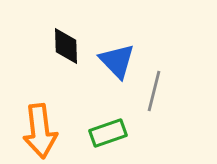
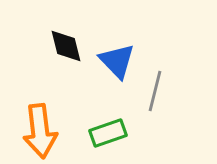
black diamond: rotated 12 degrees counterclockwise
gray line: moved 1 px right
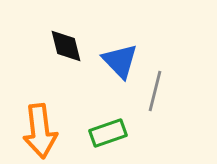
blue triangle: moved 3 px right
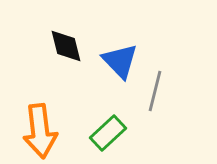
green rectangle: rotated 24 degrees counterclockwise
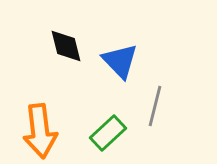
gray line: moved 15 px down
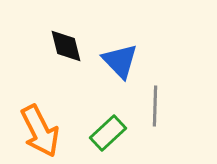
gray line: rotated 12 degrees counterclockwise
orange arrow: rotated 20 degrees counterclockwise
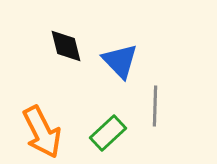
orange arrow: moved 2 px right, 1 px down
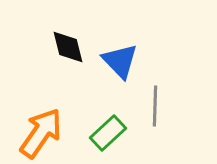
black diamond: moved 2 px right, 1 px down
orange arrow: moved 1 px left, 1 px down; rotated 118 degrees counterclockwise
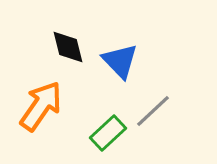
gray line: moved 2 px left, 5 px down; rotated 45 degrees clockwise
orange arrow: moved 27 px up
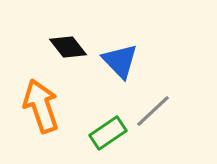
black diamond: rotated 24 degrees counterclockwise
orange arrow: rotated 54 degrees counterclockwise
green rectangle: rotated 9 degrees clockwise
